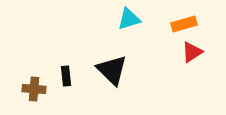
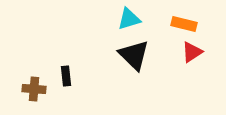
orange rectangle: rotated 30 degrees clockwise
black triangle: moved 22 px right, 15 px up
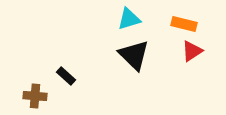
red triangle: moved 1 px up
black rectangle: rotated 42 degrees counterclockwise
brown cross: moved 1 px right, 7 px down
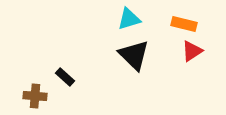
black rectangle: moved 1 px left, 1 px down
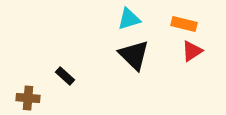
black rectangle: moved 1 px up
brown cross: moved 7 px left, 2 px down
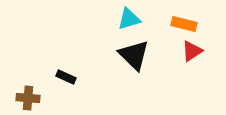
black rectangle: moved 1 px right, 1 px down; rotated 18 degrees counterclockwise
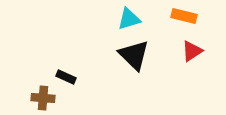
orange rectangle: moved 8 px up
brown cross: moved 15 px right
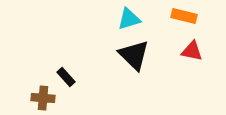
red triangle: rotated 45 degrees clockwise
black rectangle: rotated 24 degrees clockwise
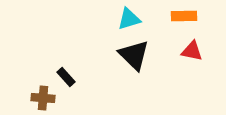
orange rectangle: rotated 15 degrees counterclockwise
